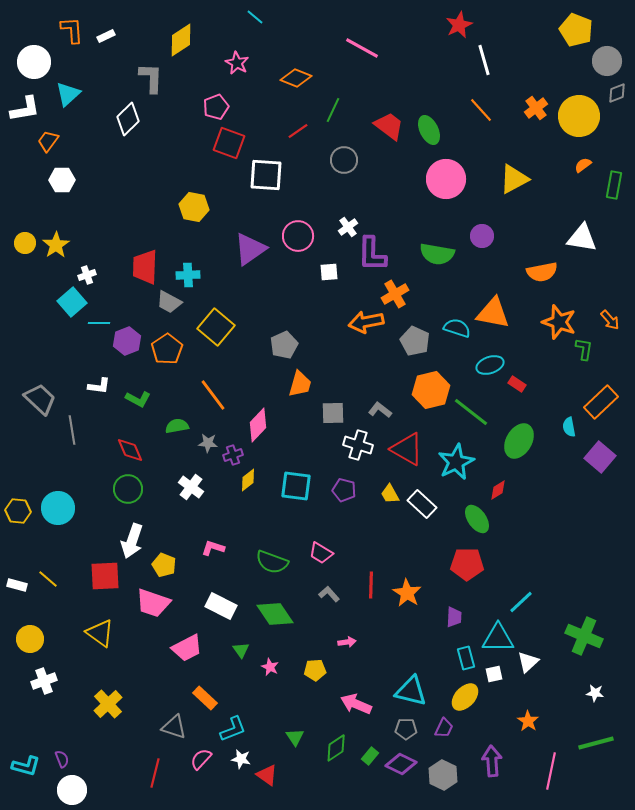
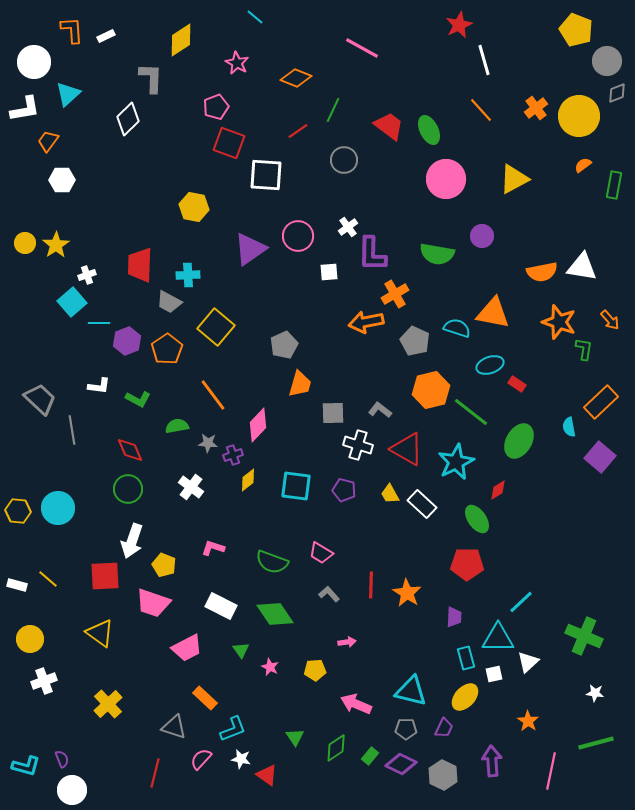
white triangle at (582, 238): moved 29 px down
red trapezoid at (145, 267): moved 5 px left, 2 px up
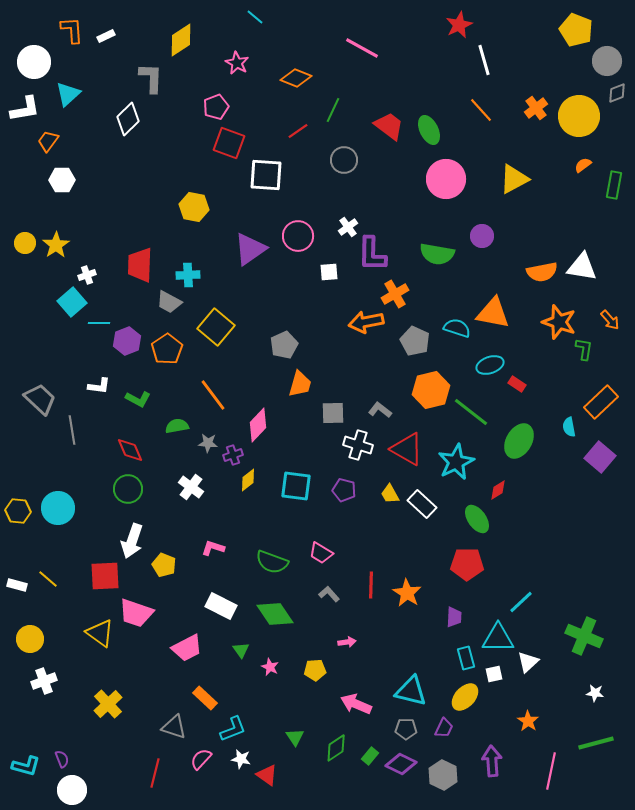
pink trapezoid at (153, 603): moved 17 px left, 10 px down
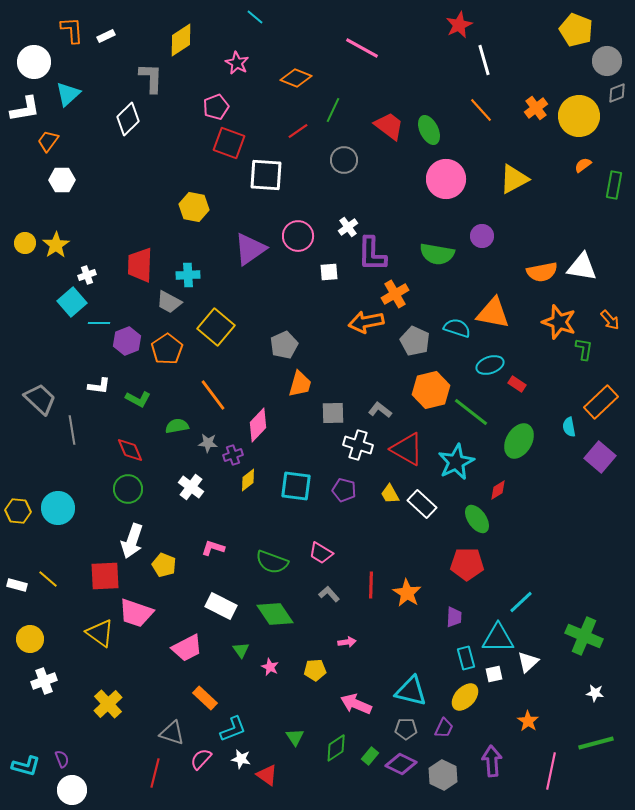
gray triangle at (174, 727): moved 2 px left, 6 px down
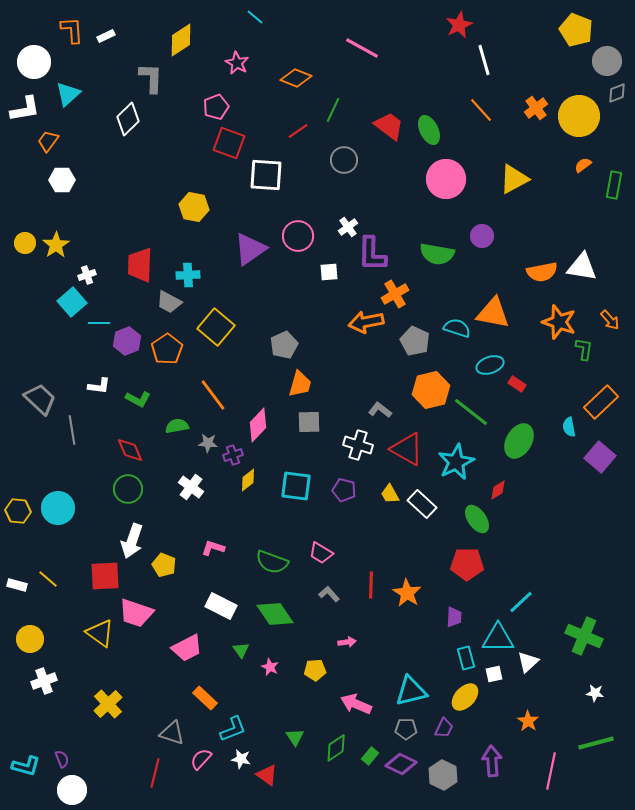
gray square at (333, 413): moved 24 px left, 9 px down
cyan triangle at (411, 691): rotated 28 degrees counterclockwise
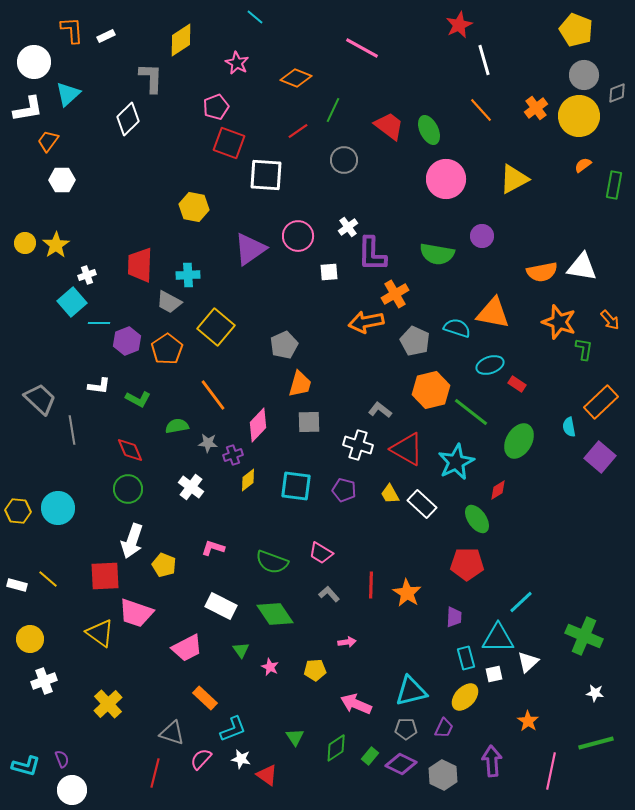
gray circle at (607, 61): moved 23 px left, 14 px down
white L-shape at (25, 109): moved 3 px right
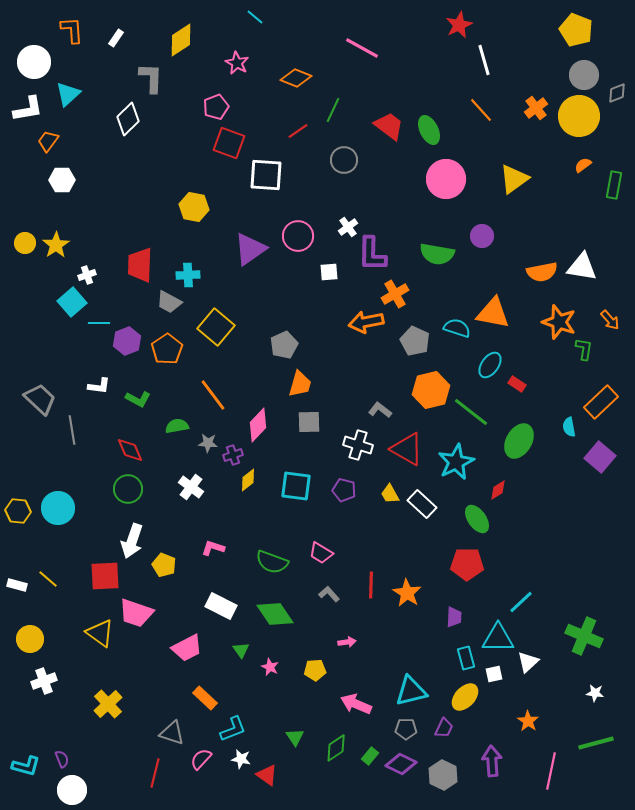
white rectangle at (106, 36): moved 10 px right, 2 px down; rotated 30 degrees counterclockwise
yellow triangle at (514, 179): rotated 8 degrees counterclockwise
cyan ellipse at (490, 365): rotated 36 degrees counterclockwise
